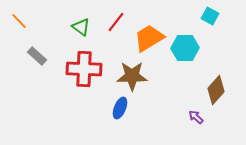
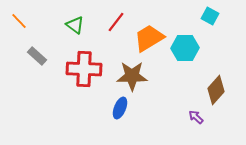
green triangle: moved 6 px left, 2 px up
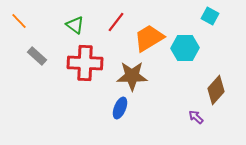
red cross: moved 1 px right, 6 px up
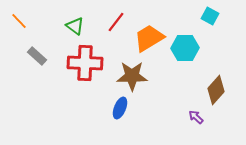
green triangle: moved 1 px down
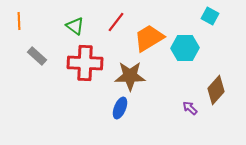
orange line: rotated 42 degrees clockwise
brown star: moved 2 px left
purple arrow: moved 6 px left, 9 px up
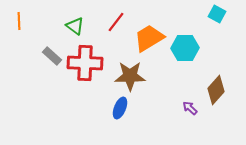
cyan square: moved 7 px right, 2 px up
gray rectangle: moved 15 px right
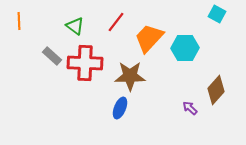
orange trapezoid: rotated 16 degrees counterclockwise
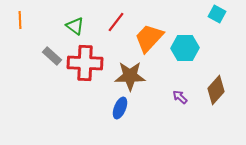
orange line: moved 1 px right, 1 px up
purple arrow: moved 10 px left, 11 px up
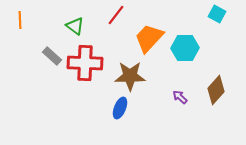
red line: moved 7 px up
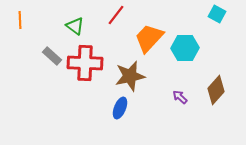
brown star: rotated 12 degrees counterclockwise
